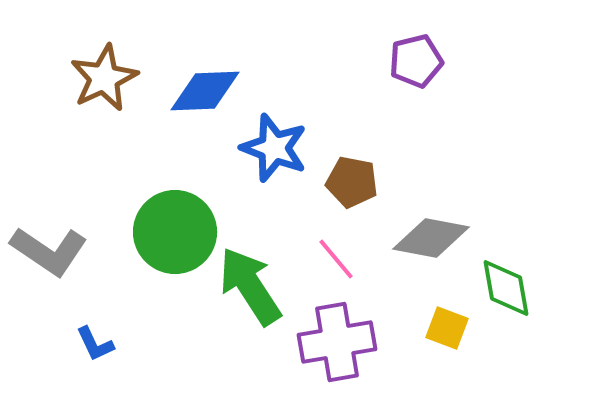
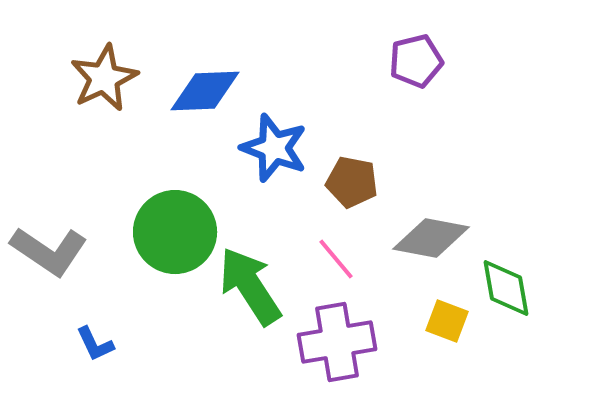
yellow square: moved 7 px up
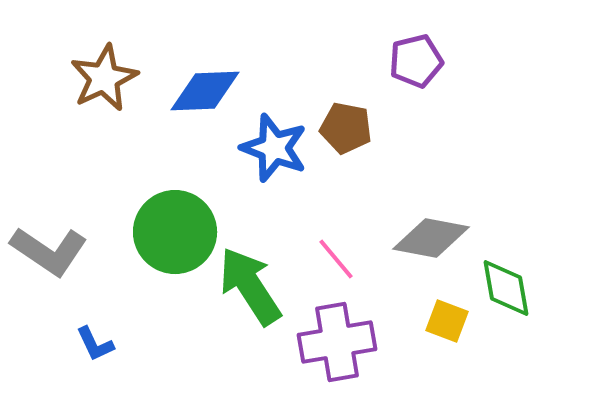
brown pentagon: moved 6 px left, 54 px up
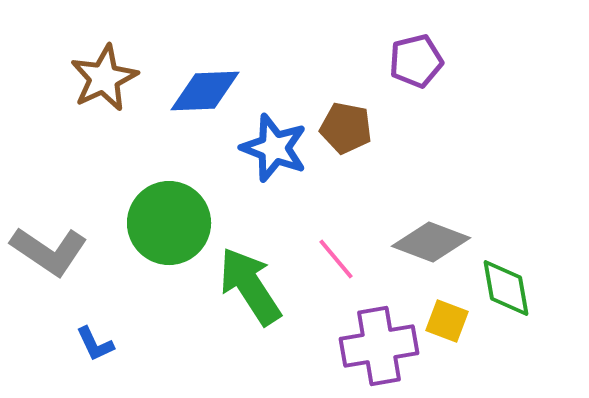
green circle: moved 6 px left, 9 px up
gray diamond: moved 4 px down; rotated 10 degrees clockwise
purple cross: moved 42 px right, 4 px down
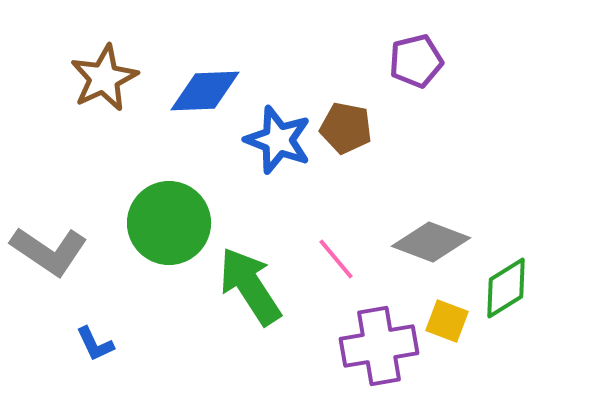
blue star: moved 4 px right, 8 px up
green diamond: rotated 68 degrees clockwise
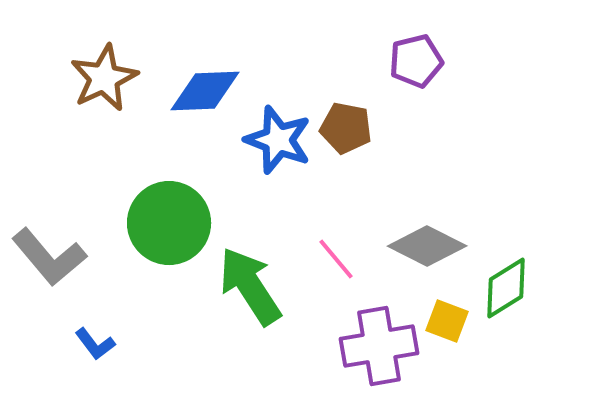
gray diamond: moved 4 px left, 4 px down; rotated 6 degrees clockwise
gray L-shape: moved 6 px down; rotated 16 degrees clockwise
blue L-shape: rotated 12 degrees counterclockwise
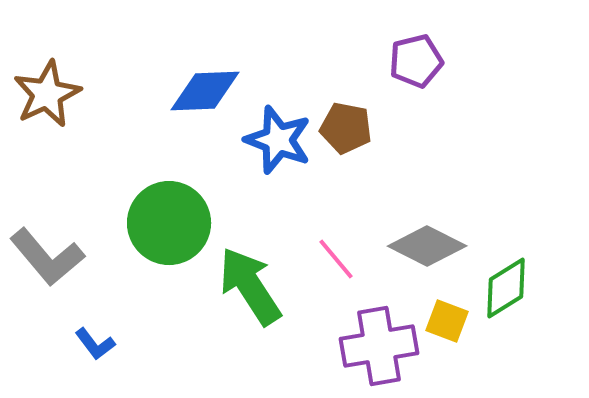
brown star: moved 57 px left, 16 px down
gray L-shape: moved 2 px left
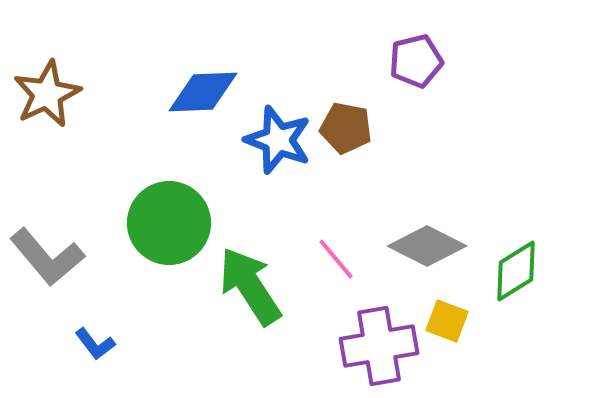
blue diamond: moved 2 px left, 1 px down
green diamond: moved 10 px right, 17 px up
